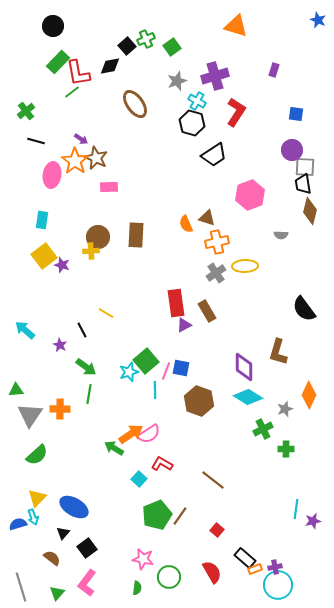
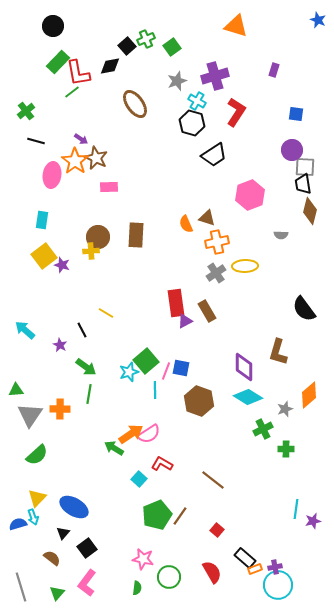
purple triangle at (184, 325): moved 1 px right, 4 px up
orange diamond at (309, 395): rotated 24 degrees clockwise
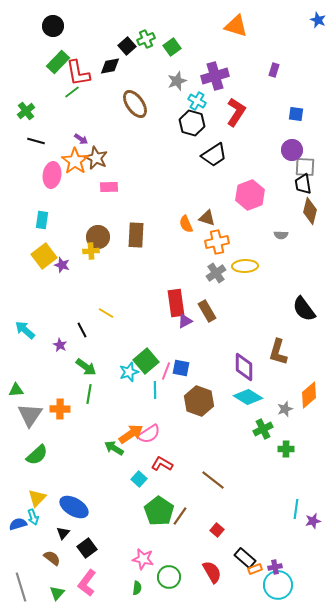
green pentagon at (157, 515): moved 2 px right, 4 px up; rotated 16 degrees counterclockwise
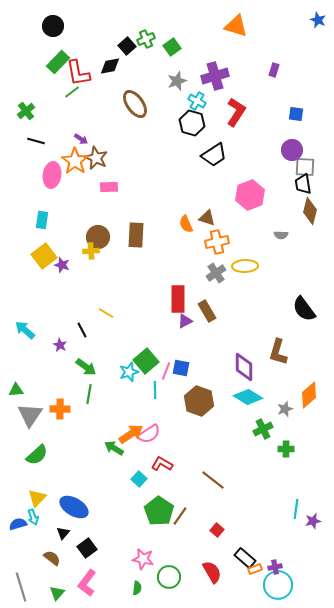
red rectangle at (176, 303): moved 2 px right, 4 px up; rotated 8 degrees clockwise
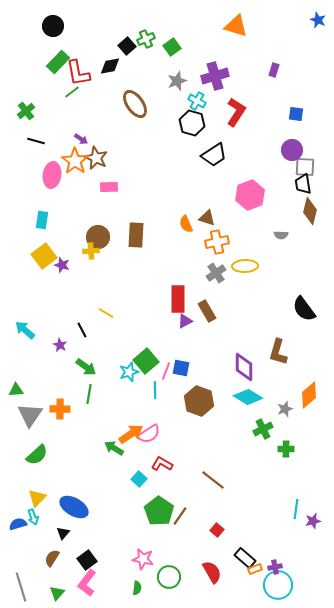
black square at (87, 548): moved 12 px down
brown semicircle at (52, 558): rotated 96 degrees counterclockwise
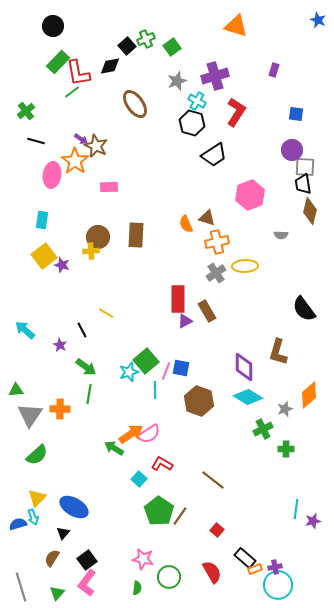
brown star at (96, 158): moved 12 px up
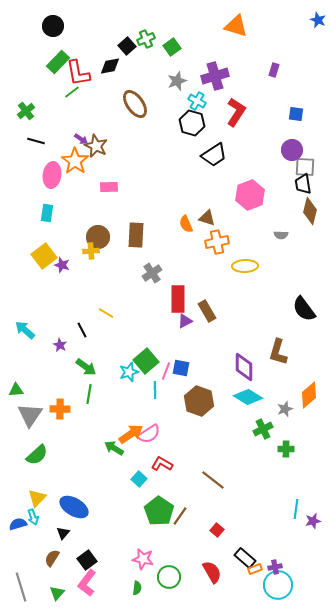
cyan rectangle at (42, 220): moved 5 px right, 7 px up
gray cross at (216, 273): moved 64 px left
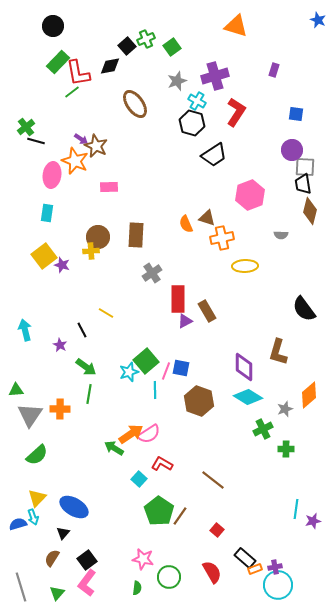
green cross at (26, 111): moved 16 px down
orange star at (75, 161): rotated 12 degrees counterclockwise
orange cross at (217, 242): moved 5 px right, 4 px up
cyan arrow at (25, 330): rotated 35 degrees clockwise
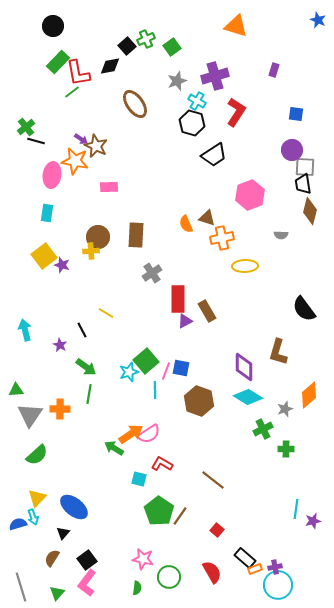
orange star at (75, 161): rotated 12 degrees counterclockwise
cyan square at (139, 479): rotated 28 degrees counterclockwise
blue ellipse at (74, 507): rotated 8 degrees clockwise
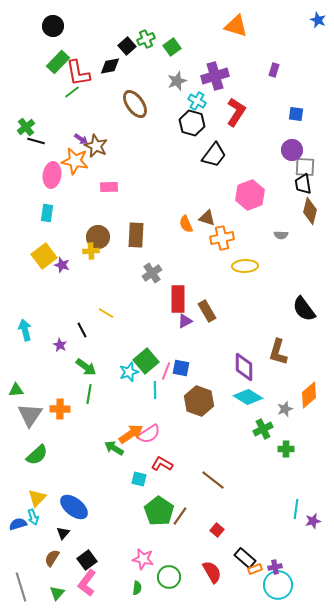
black trapezoid at (214, 155): rotated 20 degrees counterclockwise
